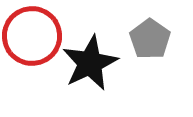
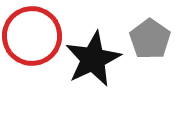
black star: moved 3 px right, 4 px up
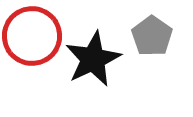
gray pentagon: moved 2 px right, 3 px up
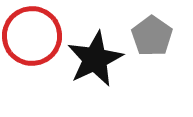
black star: moved 2 px right
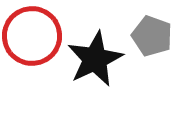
gray pentagon: rotated 15 degrees counterclockwise
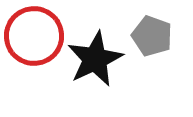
red circle: moved 2 px right
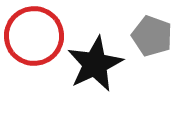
black star: moved 5 px down
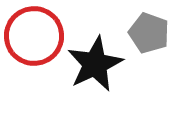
gray pentagon: moved 3 px left, 3 px up
